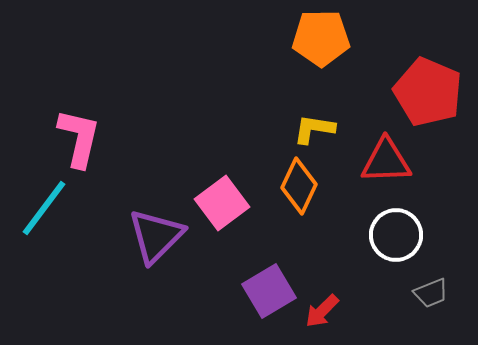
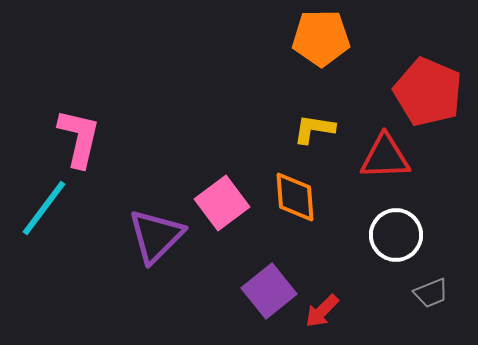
red triangle: moved 1 px left, 4 px up
orange diamond: moved 4 px left, 11 px down; rotated 30 degrees counterclockwise
purple square: rotated 8 degrees counterclockwise
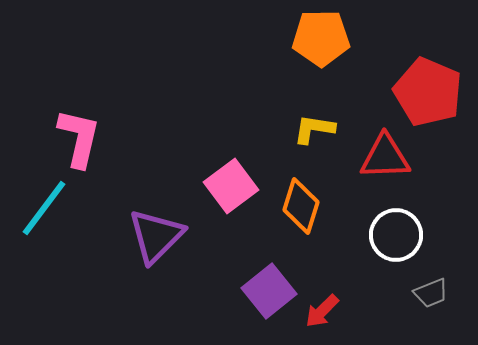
orange diamond: moved 6 px right, 9 px down; rotated 22 degrees clockwise
pink square: moved 9 px right, 17 px up
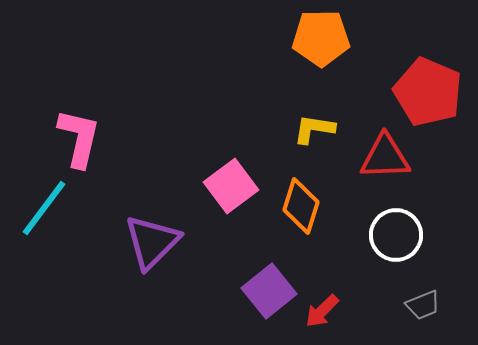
purple triangle: moved 4 px left, 6 px down
gray trapezoid: moved 8 px left, 12 px down
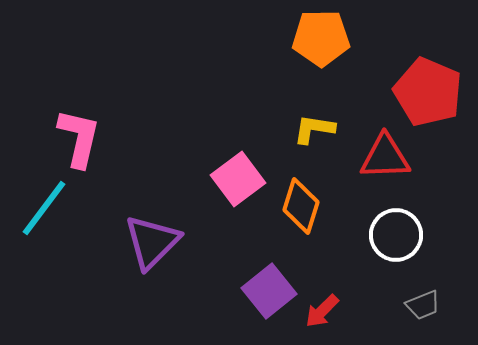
pink square: moved 7 px right, 7 px up
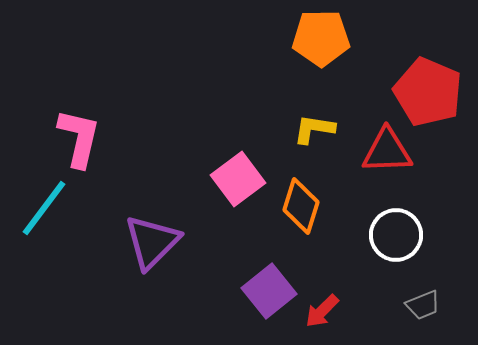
red triangle: moved 2 px right, 6 px up
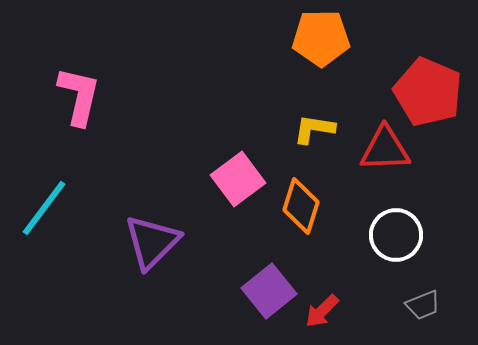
pink L-shape: moved 42 px up
red triangle: moved 2 px left, 2 px up
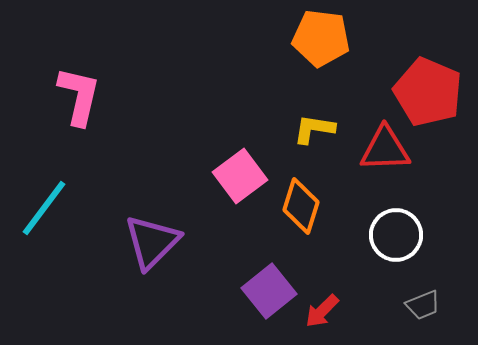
orange pentagon: rotated 8 degrees clockwise
pink square: moved 2 px right, 3 px up
